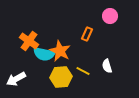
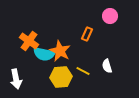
white arrow: rotated 72 degrees counterclockwise
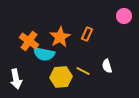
pink circle: moved 14 px right
orange star: moved 14 px up; rotated 15 degrees clockwise
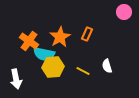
pink circle: moved 4 px up
yellow hexagon: moved 8 px left, 10 px up
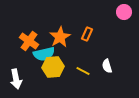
cyan semicircle: rotated 25 degrees counterclockwise
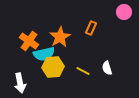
orange rectangle: moved 4 px right, 6 px up
white semicircle: moved 2 px down
white arrow: moved 4 px right, 4 px down
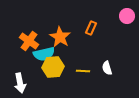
pink circle: moved 3 px right, 4 px down
orange star: rotated 10 degrees counterclockwise
yellow line: rotated 24 degrees counterclockwise
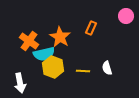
pink circle: moved 1 px left
yellow hexagon: rotated 25 degrees clockwise
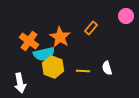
orange rectangle: rotated 16 degrees clockwise
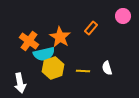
pink circle: moved 3 px left
yellow hexagon: moved 1 px down; rotated 20 degrees clockwise
